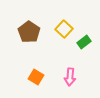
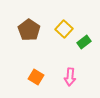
brown pentagon: moved 2 px up
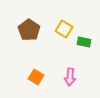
yellow square: rotated 12 degrees counterclockwise
green rectangle: rotated 48 degrees clockwise
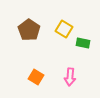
green rectangle: moved 1 px left, 1 px down
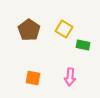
green rectangle: moved 2 px down
orange square: moved 3 px left, 1 px down; rotated 21 degrees counterclockwise
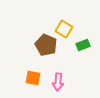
brown pentagon: moved 17 px right, 15 px down; rotated 10 degrees counterclockwise
green rectangle: rotated 32 degrees counterclockwise
pink arrow: moved 12 px left, 5 px down
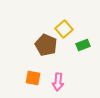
yellow square: rotated 18 degrees clockwise
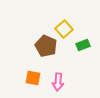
brown pentagon: moved 1 px down
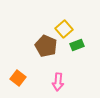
green rectangle: moved 6 px left
orange square: moved 15 px left; rotated 28 degrees clockwise
